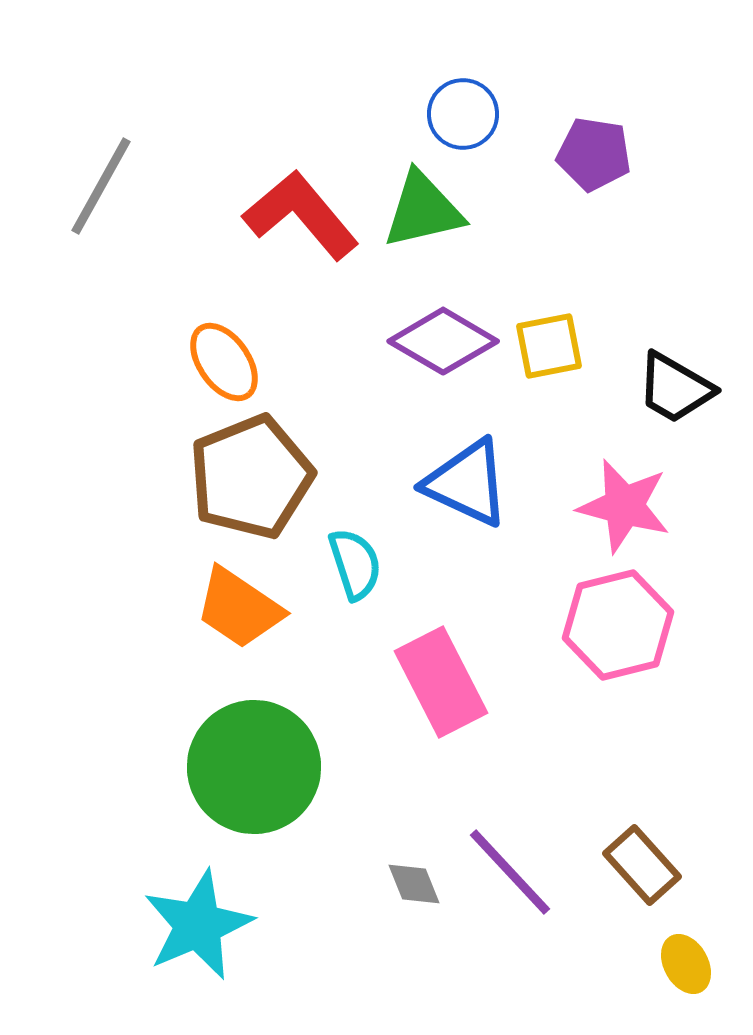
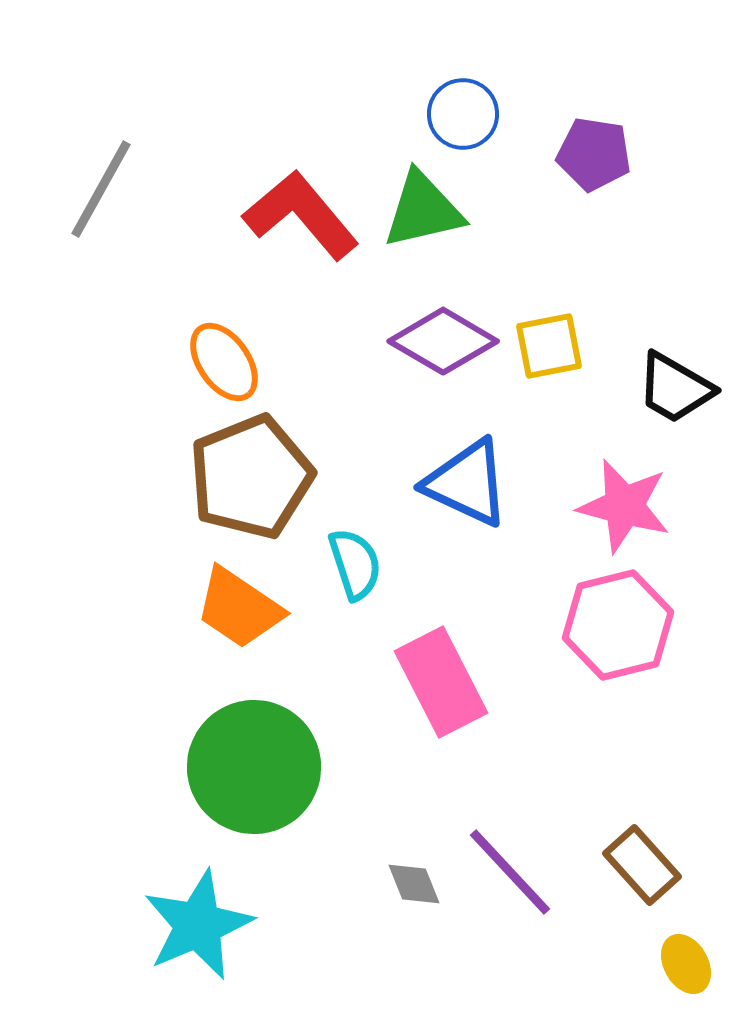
gray line: moved 3 px down
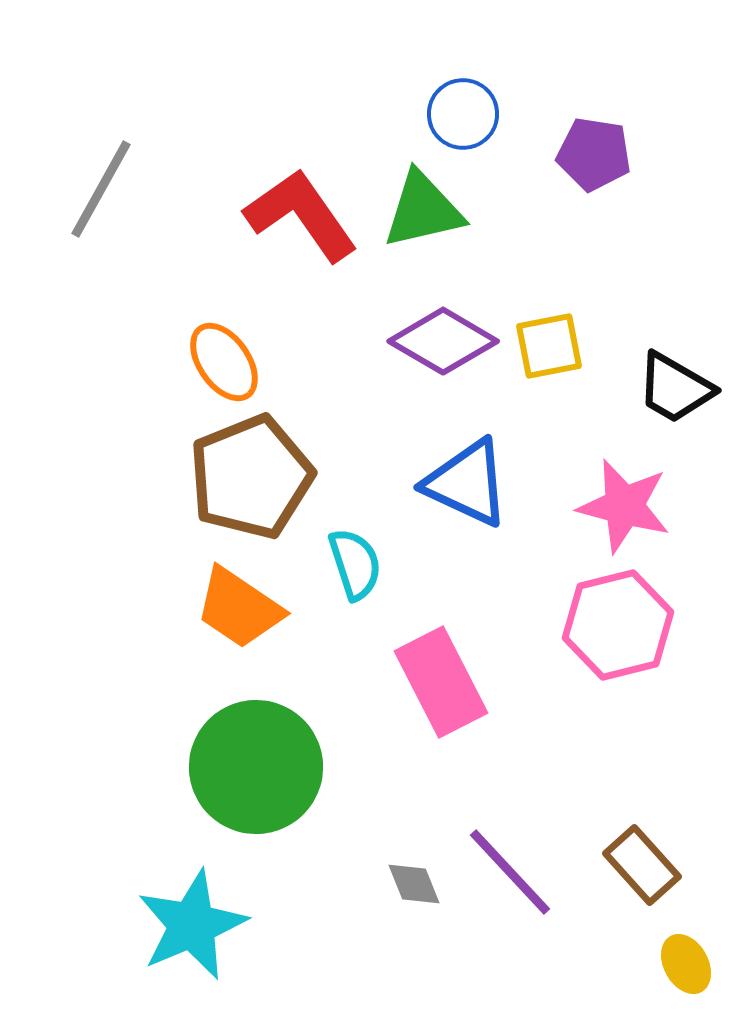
red L-shape: rotated 5 degrees clockwise
green circle: moved 2 px right
cyan star: moved 6 px left
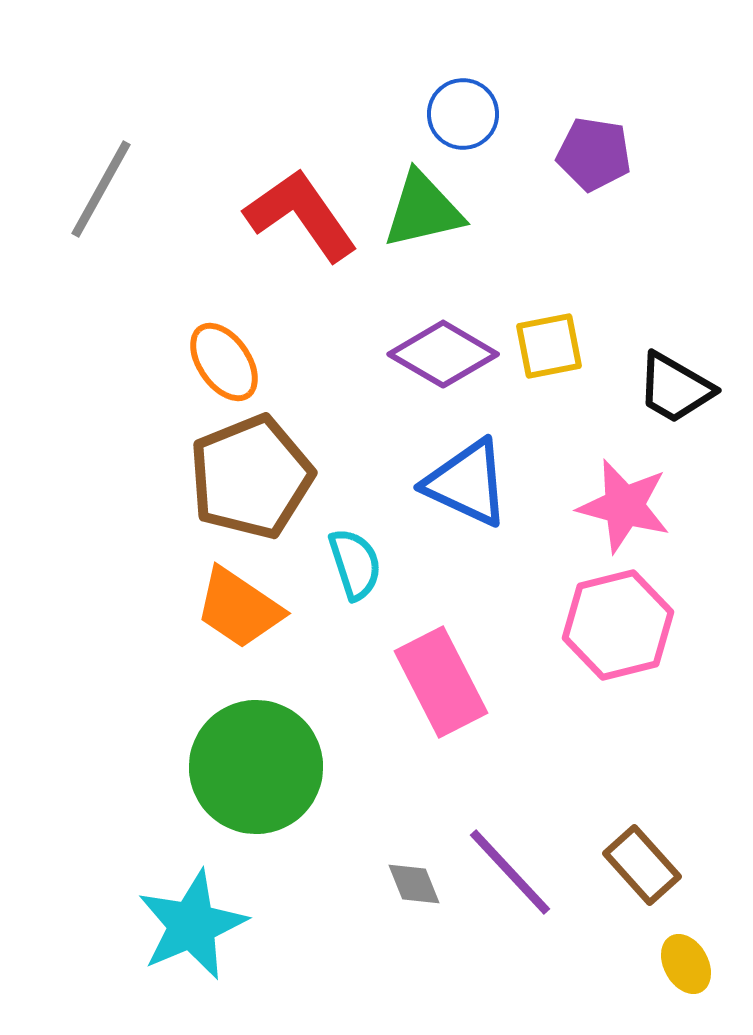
purple diamond: moved 13 px down
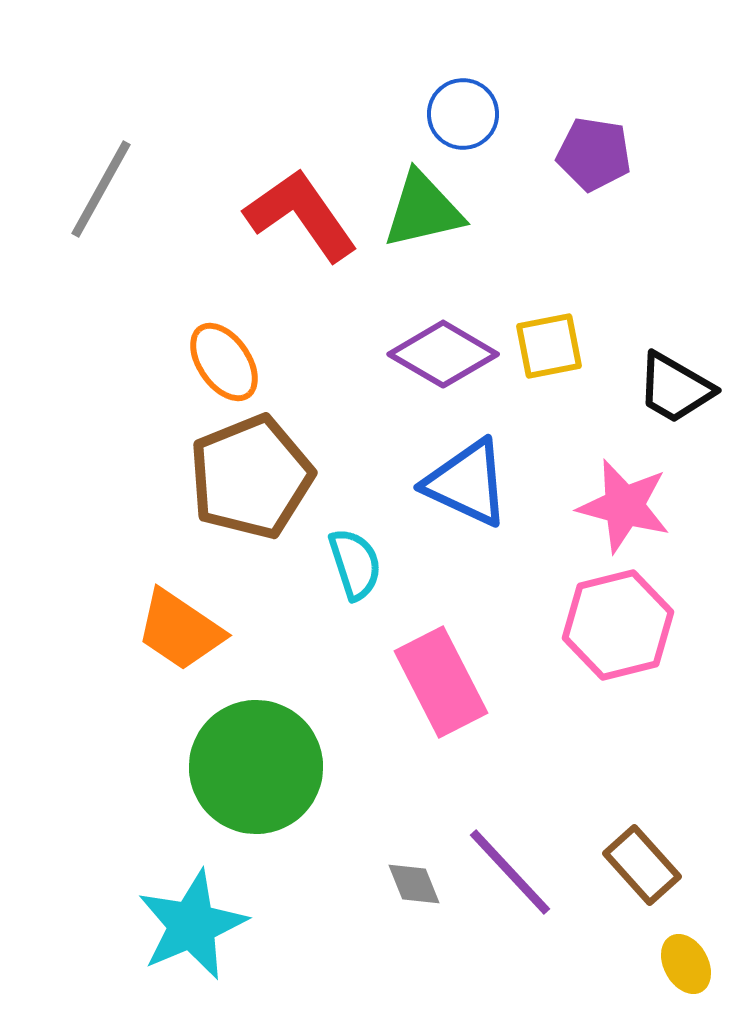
orange trapezoid: moved 59 px left, 22 px down
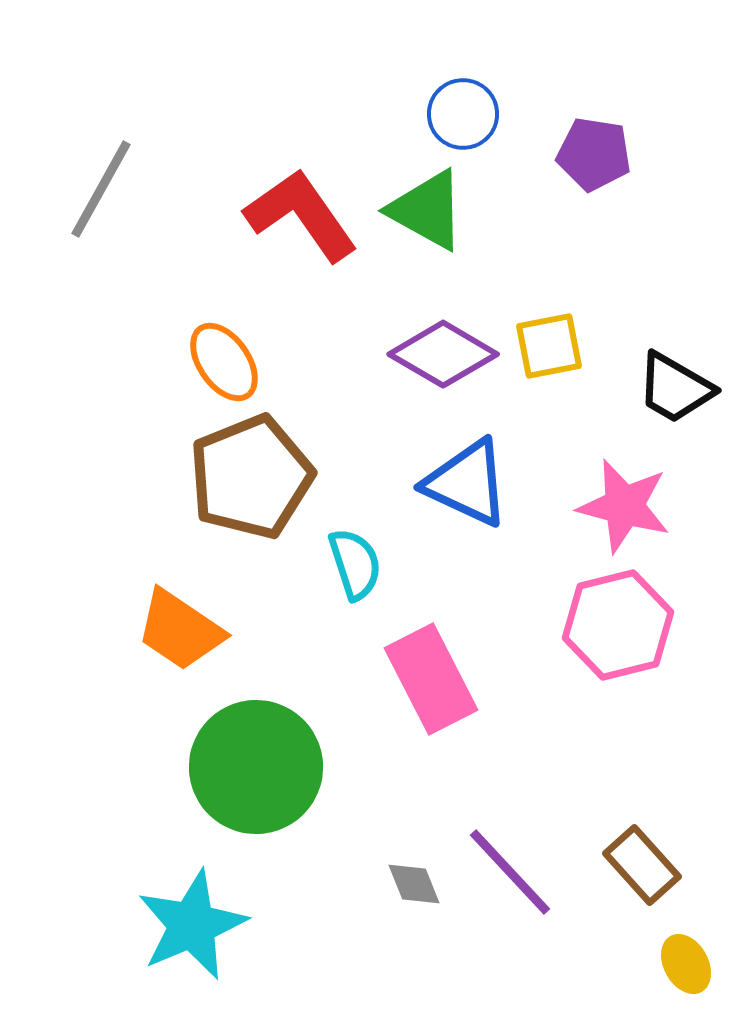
green triangle: moved 4 px right; rotated 42 degrees clockwise
pink rectangle: moved 10 px left, 3 px up
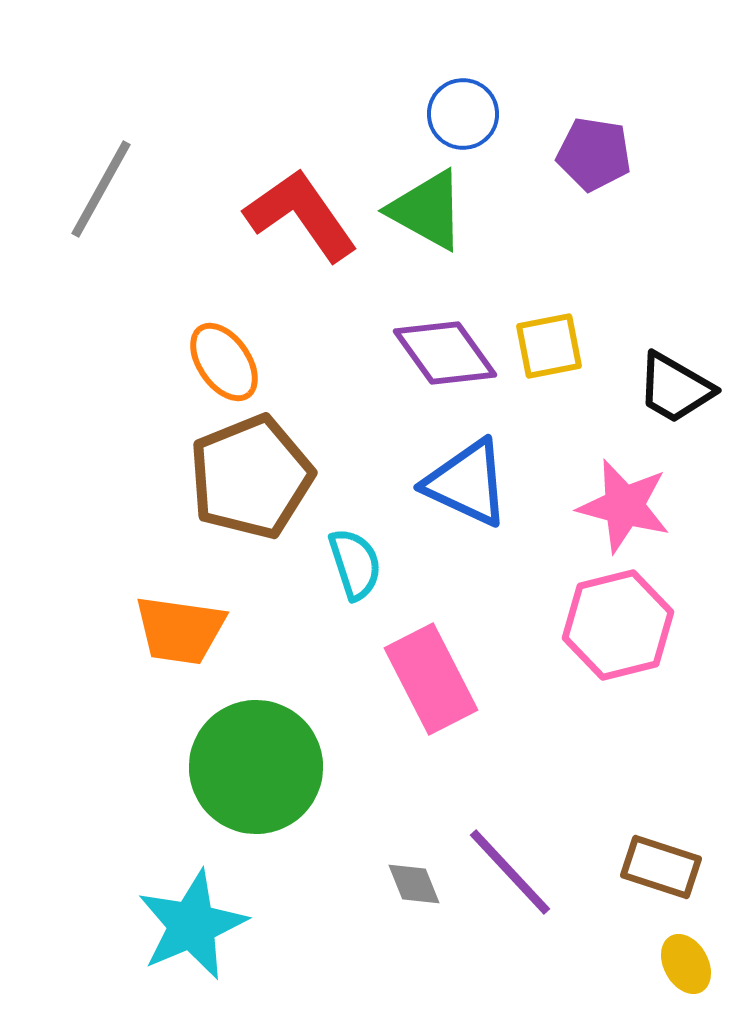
purple diamond: moved 2 px right, 1 px up; rotated 24 degrees clockwise
orange trapezoid: rotated 26 degrees counterclockwise
brown rectangle: moved 19 px right, 2 px down; rotated 30 degrees counterclockwise
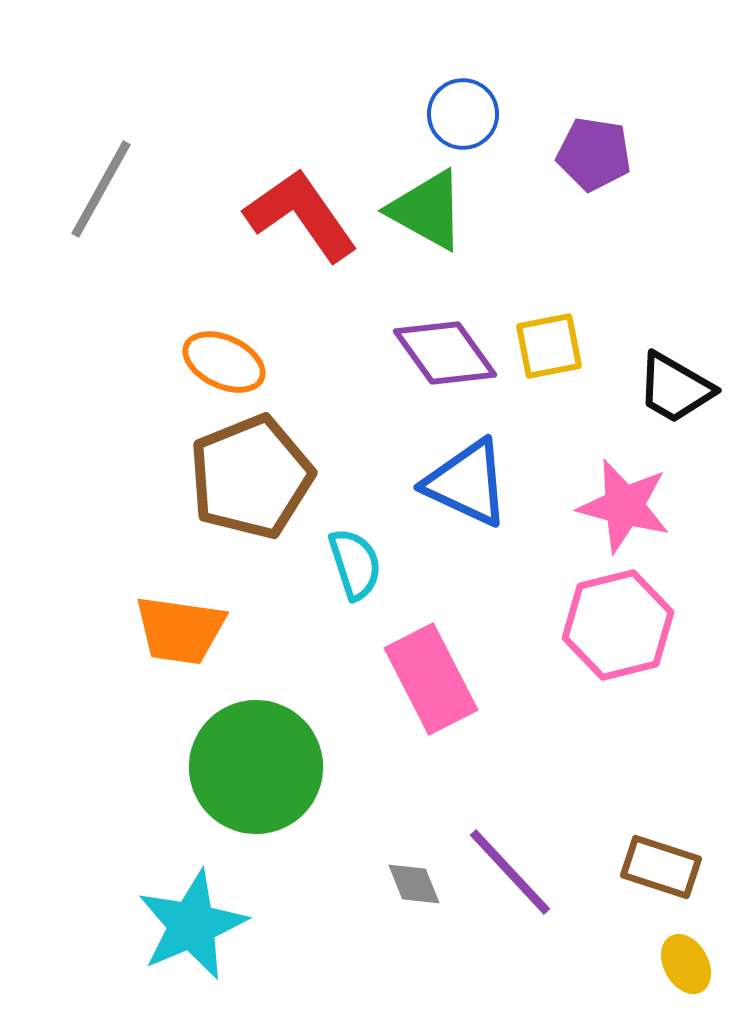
orange ellipse: rotated 30 degrees counterclockwise
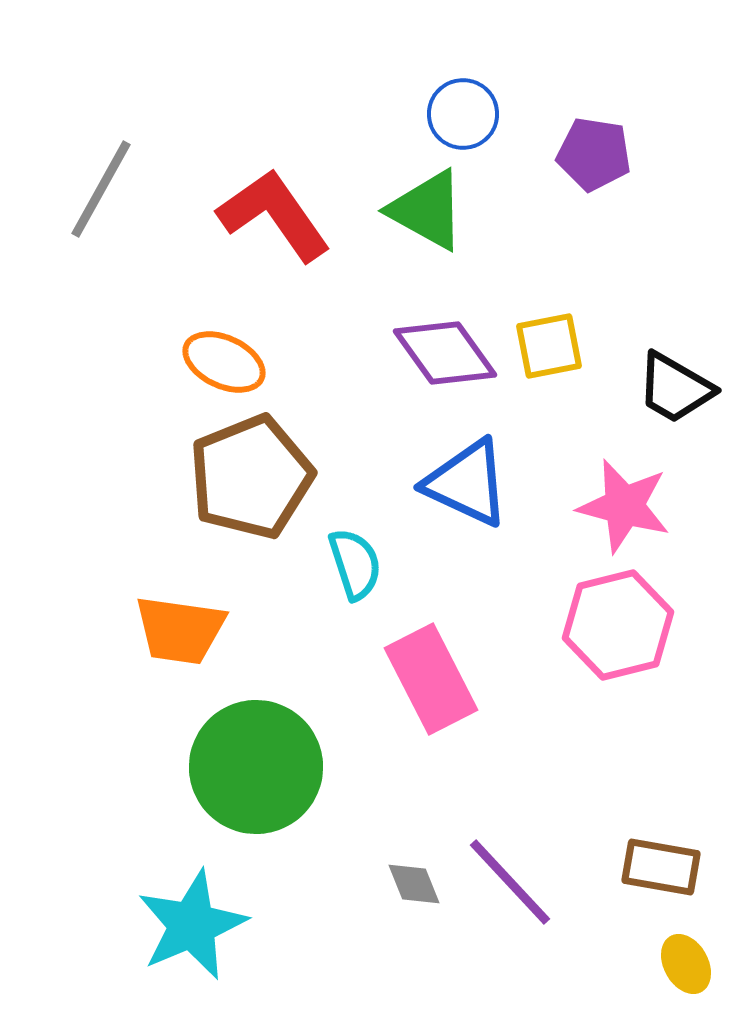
red L-shape: moved 27 px left
brown rectangle: rotated 8 degrees counterclockwise
purple line: moved 10 px down
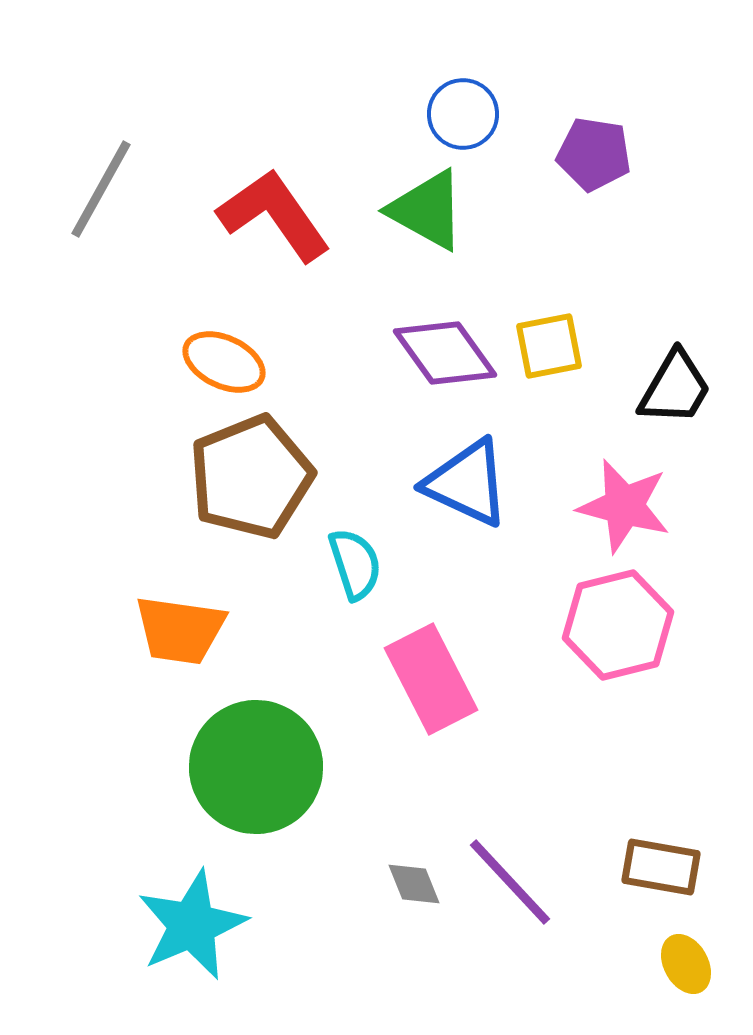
black trapezoid: rotated 90 degrees counterclockwise
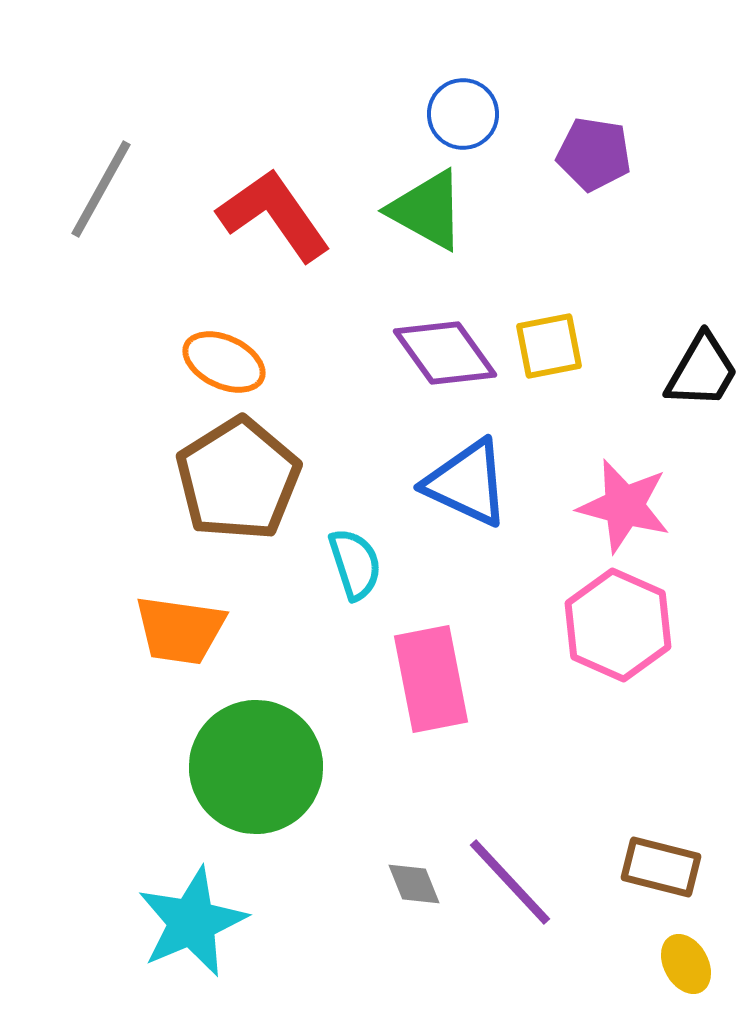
black trapezoid: moved 27 px right, 17 px up
brown pentagon: moved 13 px left, 2 px down; rotated 10 degrees counterclockwise
pink hexagon: rotated 22 degrees counterclockwise
pink rectangle: rotated 16 degrees clockwise
brown rectangle: rotated 4 degrees clockwise
cyan star: moved 3 px up
